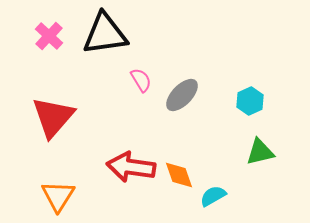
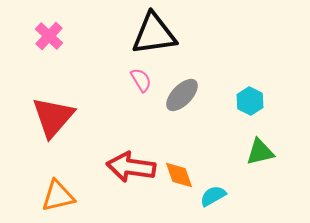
black triangle: moved 49 px right
cyan hexagon: rotated 8 degrees counterclockwise
orange triangle: rotated 45 degrees clockwise
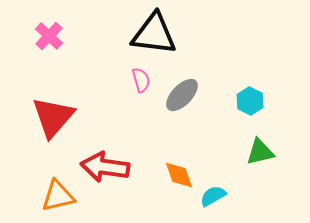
black triangle: rotated 15 degrees clockwise
pink semicircle: rotated 15 degrees clockwise
red arrow: moved 26 px left
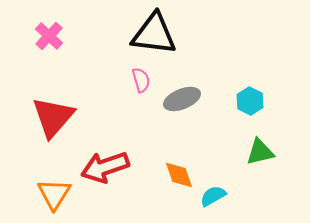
gray ellipse: moved 4 px down; rotated 24 degrees clockwise
red arrow: rotated 27 degrees counterclockwise
orange triangle: moved 4 px left, 2 px up; rotated 45 degrees counterclockwise
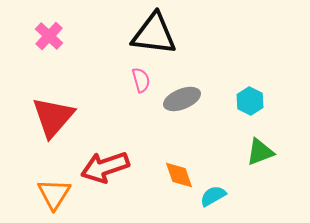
green triangle: rotated 8 degrees counterclockwise
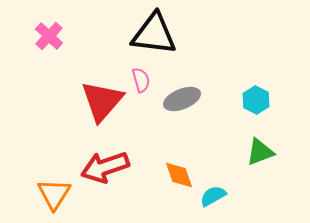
cyan hexagon: moved 6 px right, 1 px up
red triangle: moved 49 px right, 16 px up
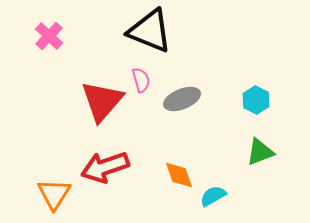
black triangle: moved 4 px left, 3 px up; rotated 15 degrees clockwise
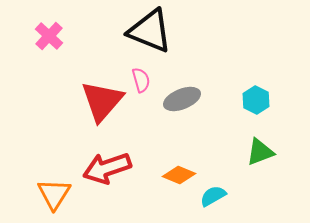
red arrow: moved 2 px right, 1 px down
orange diamond: rotated 48 degrees counterclockwise
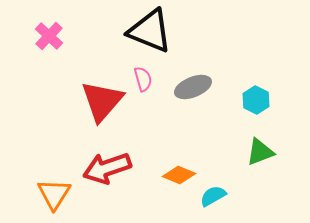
pink semicircle: moved 2 px right, 1 px up
gray ellipse: moved 11 px right, 12 px up
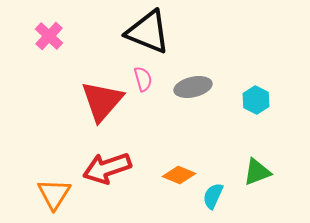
black triangle: moved 2 px left, 1 px down
gray ellipse: rotated 9 degrees clockwise
green triangle: moved 3 px left, 20 px down
cyan semicircle: rotated 36 degrees counterclockwise
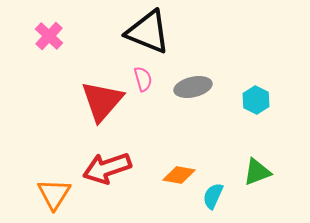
orange diamond: rotated 12 degrees counterclockwise
